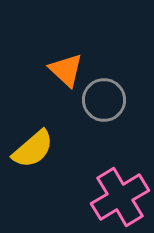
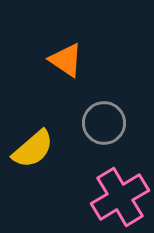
orange triangle: moved 10 px up; rotated 9 degrees counterclockwise
gray circle: moved 23 px down
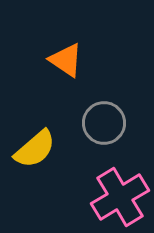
yellow semicircle: moved 2 px right
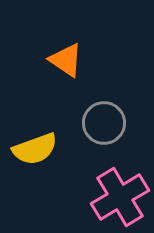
yellow semicircle: rotated 21 degrees clockwise
